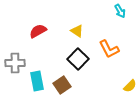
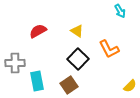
brown square: moved 7 px right
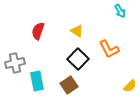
red semicircle: rotated 42 degrees counterclockwise
gray cross: rotated 12 degrees counterclockwise
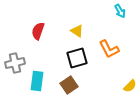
black square: moved 1 px left, 1 px up; rotated 30 degrees clockwise
cyan rectangle: rotated 18 degrees clockwise
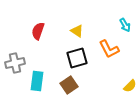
cyan arrow: moved 5 px right, 14 px down
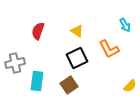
black square: rotated 10 degrees counterclockwise
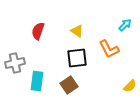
cyan arrow: rotated 104 degrees counterclockwise
black square: rotated 20 degrees clockwise
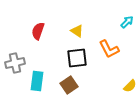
cyan arrow: moved 2 px right, 3 px up
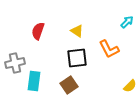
cyan rectangle: moved 3 px left
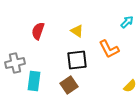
black square: moved 2 px down
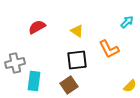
red semicircle: moved 1 px left, 4 px up; rotated 42 degrees clockwise
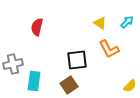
red semicircle: rotated 48 degrees counterclockwise
yellow triangle: moved 23 px right, 8 px up
gray cross: moved 2 px left, 1 px down
